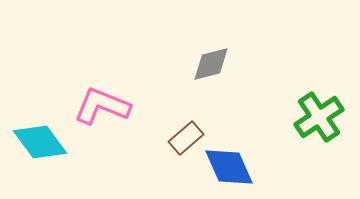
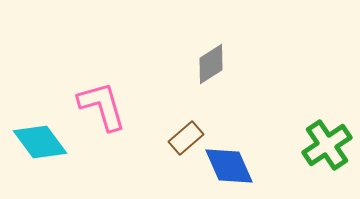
gray diamond: rotated 18 degrees counterclockwise
pink L-shape: rotated 52 degrees clockwise
green cross: moved 8 px right, 28 px down
blue diamond: moved 1 px up
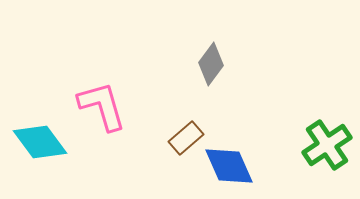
gray diamond: rotated 21 degrees counterclockwise
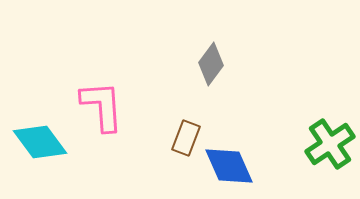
pink L-shape: rotated 12 degrees clockwise
brown rectangle: rotated 28 degrees counterclockwise
green cross: moved 3 px right, 1 px up
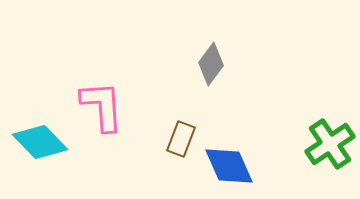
brown rectangle: moved 5 px left, 1 px down
cyan diamond: rotated 8 degrees counterclockwise
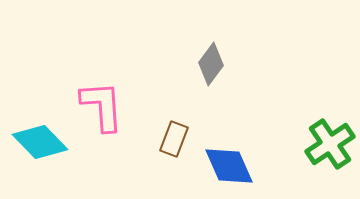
brown rectangle: moved 7 px left
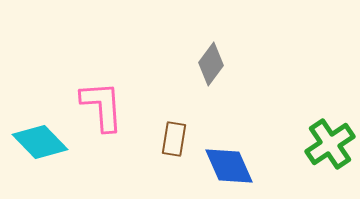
brown rectangle: rotated 12 degrees counterclockwise
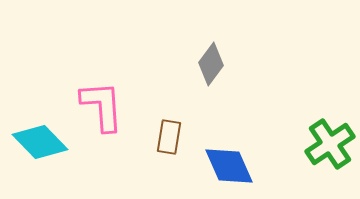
brown rectangle: moved 5 px left, 2 px up
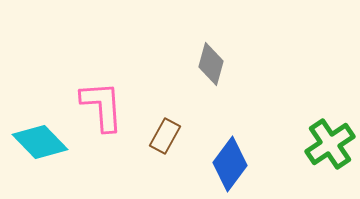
gray diamond: rotated 21 degrees counterclockwise
brown rectangle: moved 4 px left, 1 px up; rotated 20 degrees clockwise
blue diamond: moved 1 px right, 2 px up; rotated 60 degrees clockwise
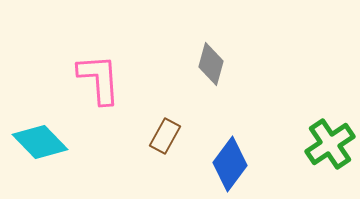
pink L-shape: moved 3 px left, 27 px up
